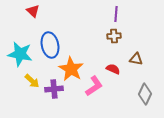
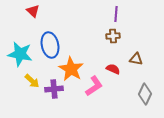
brown cross: moved 1 px left
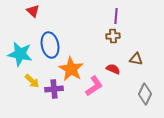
purple line: moved 2 px down
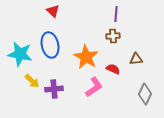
red triangle: moved 20 px right
purple line: moved 2 px up
brown triangle: rotated 16 degrees counterclockwise
orange star: moved 15 px right, 12 px up
pink L-shape: moved 1 px down
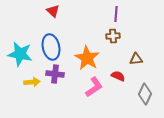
blue ellipse: moved 1 px right, 2 px down
orange star: moved 1 px right, 1 px down
red semicircle: moved 5 px right, 7 px down
yellow arrow: moved 1 px down; rotated 49 degrees counterclockwise
purple cross: moved 1 px right, 15 px up; rotated 12 degrees clockwise
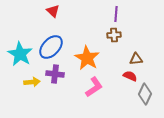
brown cross: moved 1 px right, 1 px up
blue ellipse: rotated 55 degrees clockwise
cyan star: rotated 20 degrees clockwise
red semicircle: moved 12 px right
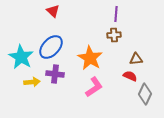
cyan star: moved 1 px right, 3 px down
orange star: moved 3 px right
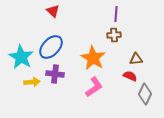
orange star: moved 3 px right
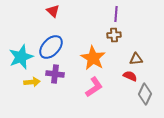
cyan star: rotated 20 degrees clockwise
